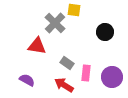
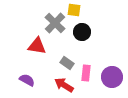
black circle: moved 23 px left
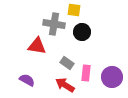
gray cross: moved 1 px left, 1 px down; rotated 35 degrees counterclockwise
red arrow: moved 1 px right
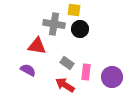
black circle: moved 2 px left, 3 px up
pink rectangle: moved 1 px up
purple semicircle: moved 1 px right, 10 px up
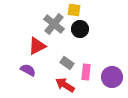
gray cross: rotated 30 degrees clockwise
red triangle: rotated 36 degrees counterclockwise
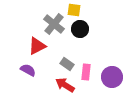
gray rectangle: moved 1 px down
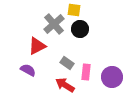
gray cross: rotated 10 degrees clockwise
gray rectangle: moved 1 px up
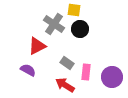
gray cross: rotated 15 degrees counterclockwise
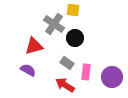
yellow square: moved 1 px left
black circle: moved 5 px left, 9 px down
red triangle: moved 3 px left; rotated 12 degrees clockwise
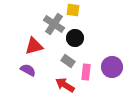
gray rectangle: moved 1 px right, 2 px up
purple circle: moved 10 px up
